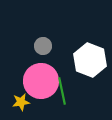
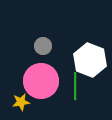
green line: moved 13 px right, 5 px up; rotated 12 degrees clockwise
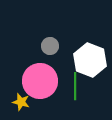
gray circle: moved 7 px right
pink circle: moved 1 px left
yellow star: rotated 24 degrees clockwise
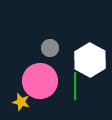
gray circle: moved 2 px down
white hexagon: rotated 8 degrees clockwise
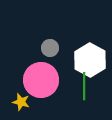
pink circle: moved 1 px right, 1 px up
green line: moved 9 px right
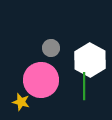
gray circle: moved 1 px right
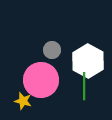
gray circle: moved 1 px right, 2 px down
white hexagon: moved 2 px left, 1 px down
yellow star: moved 2 px right, 1 px up
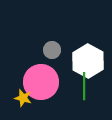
pink circle: moved 2 px down
yellow star: moved 3 px up
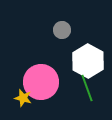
gray circle: moved 10 px right, 20 px up
green line: moved 3 px right, 2 px down; rotated 20 degrees counterclockwise
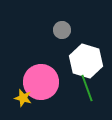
white hexagon: moved 2 px left; rotated 12 degrees counterclockwise
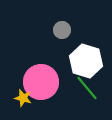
green line: rotated 20 degrees counterclockwise
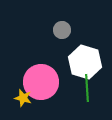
white hexagon: moved 1 px left, 1 px down
green line: rotated 36 degrees clockwise
